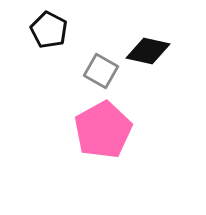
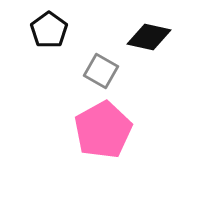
black pentagon: rotated 9 degrees clockwise
black diamond: moved 1 px right, 14 px up
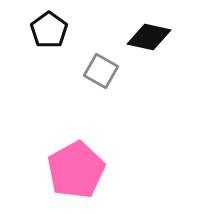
pink pentagon: moved 27 px left, 40 px down
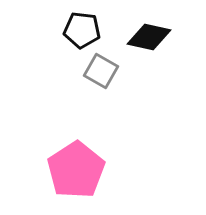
black pentagon: moved 33 px right; rotated 30 degrees counterclockwise
pink pentagon: rotated 4 degrees counterclockwise
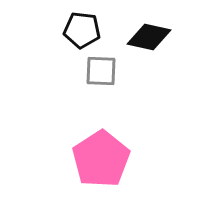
gray square: rotated 28 degrees counterclockwise
pink pentagon: moved 25 px right, 11 px up
